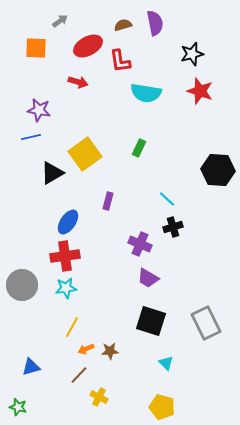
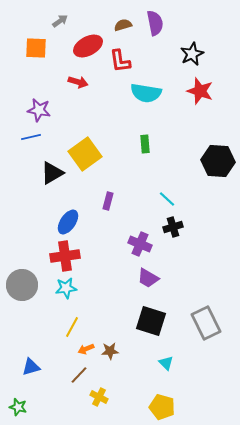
black star: rotated 10 degrees counterclockwise
green rectangle: moved 6 px right, 4 px up; rotated 30 degrees counterclockwise
black hexagon: moved 9 px up
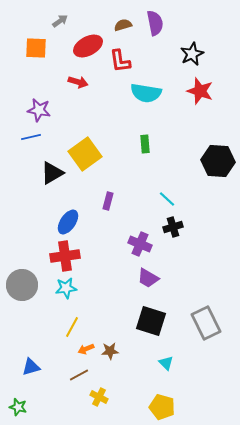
brown line: rotated 18 degrees clockwise
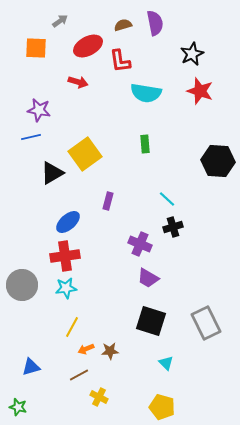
blue ellipse: rotated 15 degrees clockwise
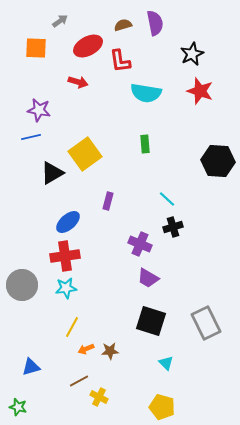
brown line: moved 6 px down
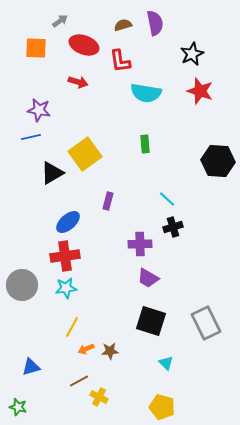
red ellipse: moved 4 px left, 1 px up; rotated 48 degrees clockwise
purple cross: rotated 25 degrees counterclockwise
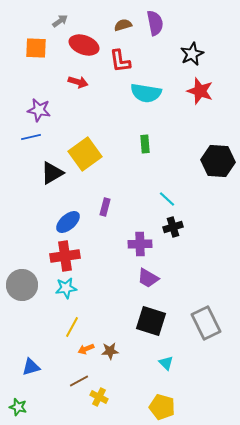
purple rectangle: moved 3 px left, 6 px down
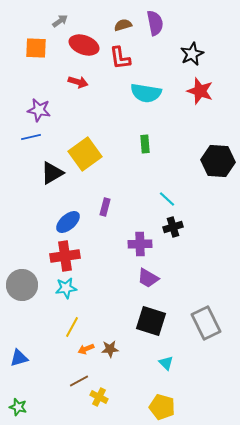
red L-shape: moved 3 px up
brown star: moved 2 px up
blue triangle: moved 12 px left, 9 px up
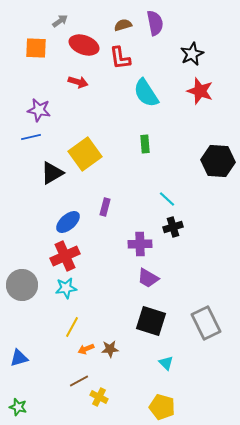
cyan semicircle: rotated 48 degrees clockwise
red cross: rotated 16 degrees counterclockwise
